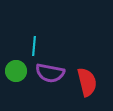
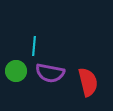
red semicircle: moved 1 px right
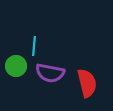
green circle: moved 5 px up
red semicircle: moved 1 px left, 1 px down
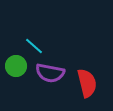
cyan line: rotated 54 degrees counterclockwise
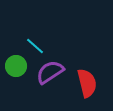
cyan line: moved 1 px right
purple semicircle: moved 1 px up; rotated 136 degrees clockwise
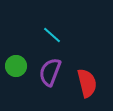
cyan line: moved 17 px right, 11 px up
purple semicircle: rotated 36 degrees counterclockwise
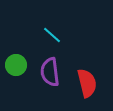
green circle: moved 1 px up
purple semicircle: rotated 28 degrees counterclockwise
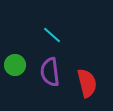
green circle: moved 1 px left
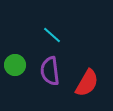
purple semicircle: moved 1 px up
red semicircle: rotated 44 degrees clockwise
